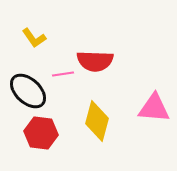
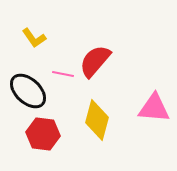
red semicircle: rotated 129 degrees clockwise
pink line: rotated 20 degrees clockwise
yellow diamond: moved 1 px up
red hexagon: moved 2 px right, 1 px down
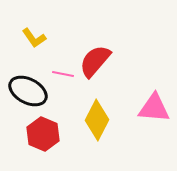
black ellipse: rotated 15 degrees counterclockwise
yellow diamond: rotated 12 degrees clockwise
red hexagon: rotated 16 degrees clockwise
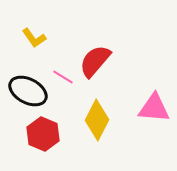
pink line: moved 3 px down; rotated 20 degrees clockwise
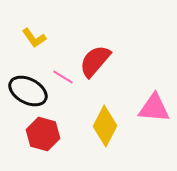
yellow diamond: moved 8 px right, 6 px down
red hexagon: rotated 8 degrees counterclockwise
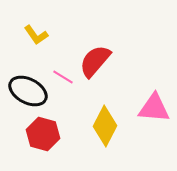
yellow L-shape: moved 2 px right, 3 px up
